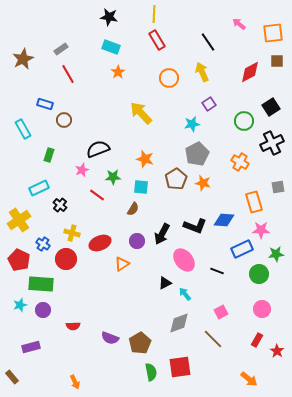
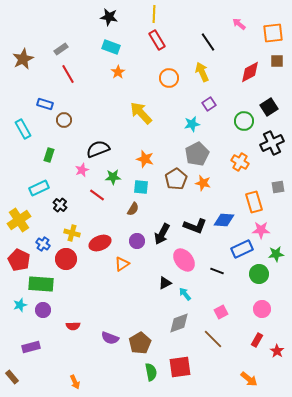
black square at (271, 107): moved 2 px left
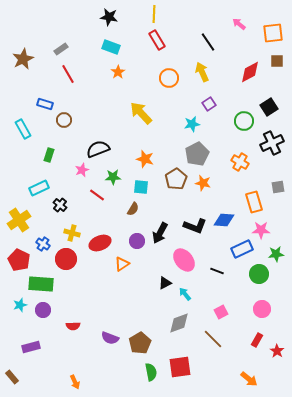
black arrow at (162, 234): moved 2 px left, 1 px up
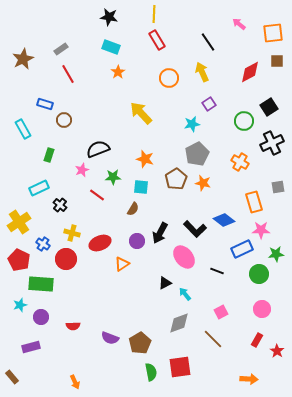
yellow cross at (19, 220): moved 2 px down
blue diamond at (224, 220): rotated 35 degrees clockwise
black L-shape at (195, 226): moved 3 px down; rotated 25 degrees clockwise
pink ellipse at (184, 260): moved 3 px up
purple circle at (43, 310): moved 2 px left, 7 px down
orange arrow at (249, 379): rotated 36 degrees counterclockwise
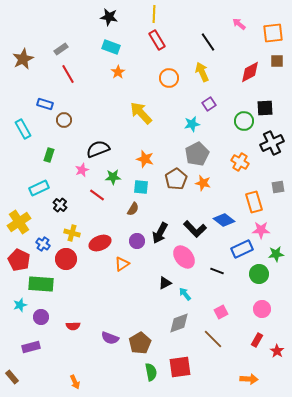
black square at (269, 107): moved 4 px left, 1 px down; rotated 30 degrees clockwise
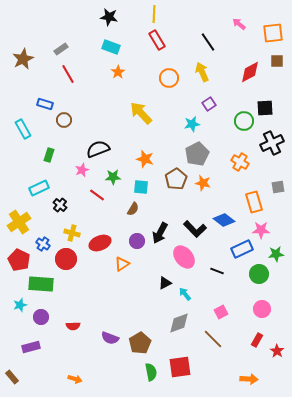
orange arrow at (75, 382): moved 3 px up; rotated 48 degrees counterclockwise
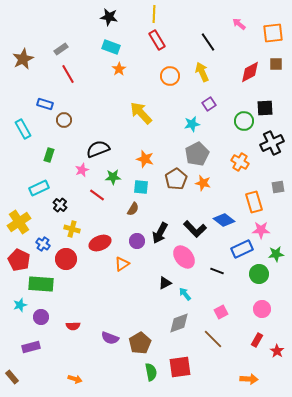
brown square at (277, 61): moved 1 px left, 3 px down
orange star at (118, 72): moved 1 px right, 3 px up
orange circle at (169, 78): moved 1 px right, 2 px up
yellow cross at (72, 233): moved 4 px up
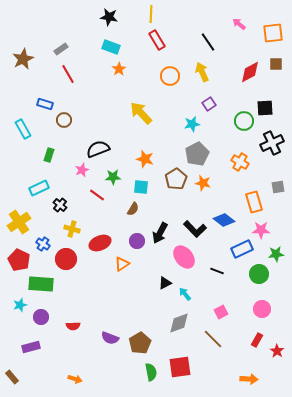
yellow line at (154, 14): moved 3 px left
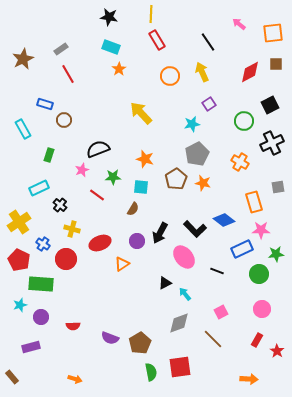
black square at (265, 108): moved 5 px right, 3 px up; rotated 24 degrees counterclockwise
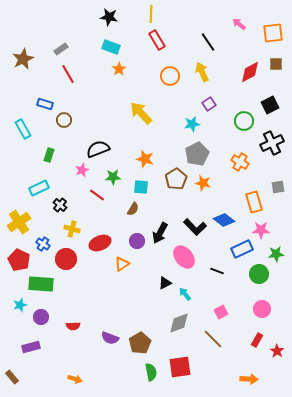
black L-shape at (195, 229): moved 2 px up
